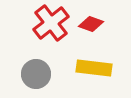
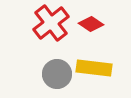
red diamond: rotated 15 degrees clockwise
gray circle: moved 21 px right
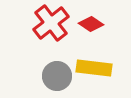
gray circle: moved 2 px down
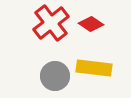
gray circle: moved 2 px left
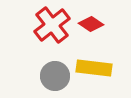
red cross: moved 1 px right, 2 px down
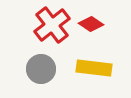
gray circle: moved 14 px left, 7 px up
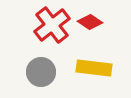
red diamond: moved 1 px left, 2 px up
gray circle: moved 3 px down
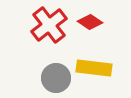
red cross: moved 3 px left
gray circle: moved 15 px right, 6 px down
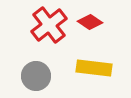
gray circle: moved 20 px left, 2 px up
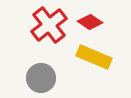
yellow rectangle: moved 11 px up; rotated 16 degrees clockwise
gray circle: moved 5 px right, 2 px down
